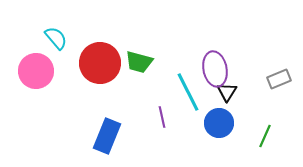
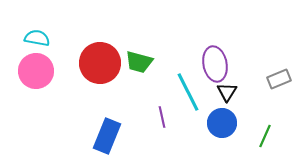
cyan semicircle: moved 19 px left; rotated 40 degrees counterclockwise
purple ellipse: moved 5 px up
blue circle: moved 3 px right
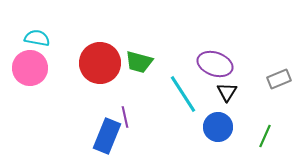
purple ellipse: rotated 60 degrees counterclockwise
pink circle: moved 6 px left, 3 px up
cyan line: moved 5 px left, 2 px down; rotated 6 degrees counterclockwise
purple line: moved 37 px left
blue circle: moved 4 px left, 4 px down
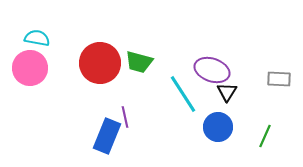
purple ellipse: moved 3 px left, 6 px down
gray rectangle: rotated 25 degrees clockwise
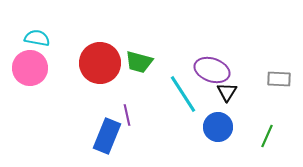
purple line: moved 2 px right, 2 px up
green line: moved 2 px right
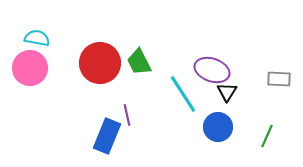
green trapezoid: rotated 48 degrees clockwise
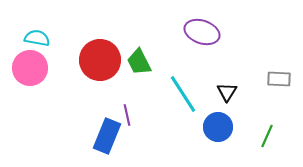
red circle: moved 3 px up
purple ellipse: moved 10 px left, 38 px up
